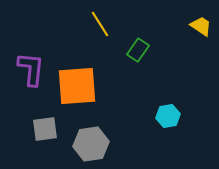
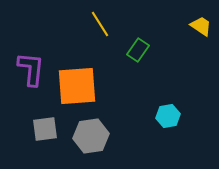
gray hexagon: moved 8 px up
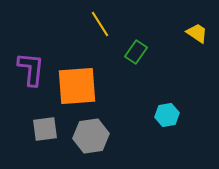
yellow trapezoid: moved 4 px left, 7 px down
green rectangle: moved 2 px left, 2 px down
cyan hexagon: moved 1 px left, 1 px up
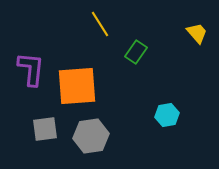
yellow trapezoid: rotated 15 degrees clockwise
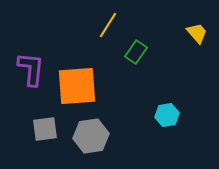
yellow line: moved 8 px right, 1 px down; rotated 64 degrees clockwise
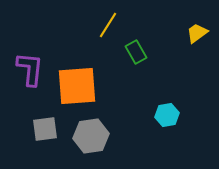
yellow trapezoid: rotated 85 degrees counterclockwise
green rectangle: rotated 65 degrees counterclockwise
purple L-shape: moved 1 px left
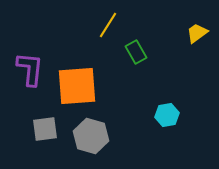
gray hexagon: rotated 24 degrees clockwise
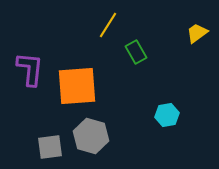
gray square: moved 5 px right, 18 px down
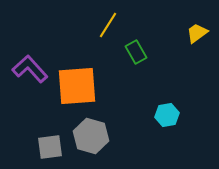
purple L-shape: rotated 48 degrees counterclockwise
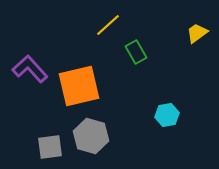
yellow line: rotated 16 degrees clockwise
orange square: moved 2 px right; rotated 9 degrees counterclockwise
